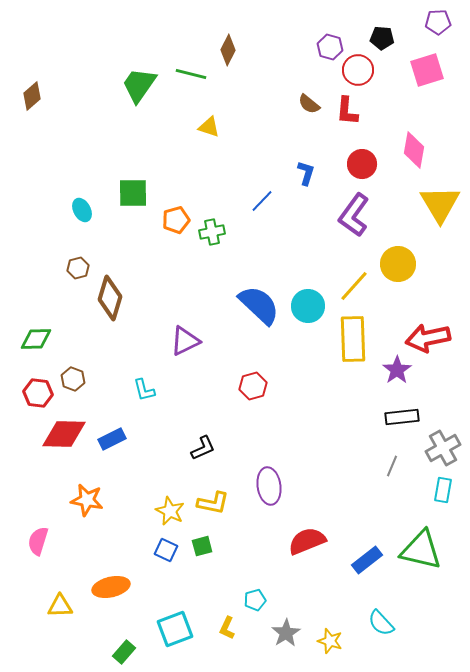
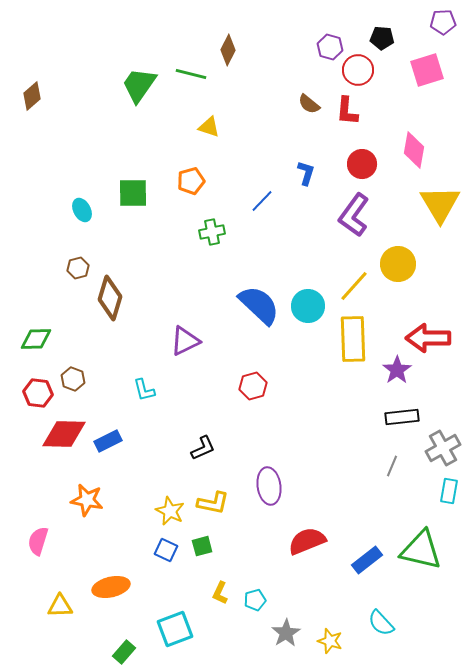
purple pentagon at (438, 22): moved 5 px right
orange pentagon at (176, 220): moved 15 px right, 39 px up
red arrow at (428, 338): rotated 12 degrees clockwise
blue rectangle at (112, 439): moved 4 px left, 2 px down
cyan rectangle at (443, 490): moved 6 px right, 1 px down
yellow L-shape at (227, 628): moved 7 px left, 35 px up
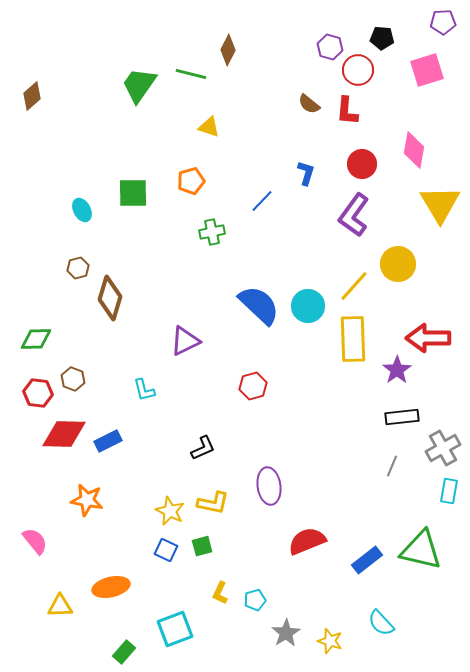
pink semicircle at (38, 541): moved 3 px left; rotated 124 degrees clockwise
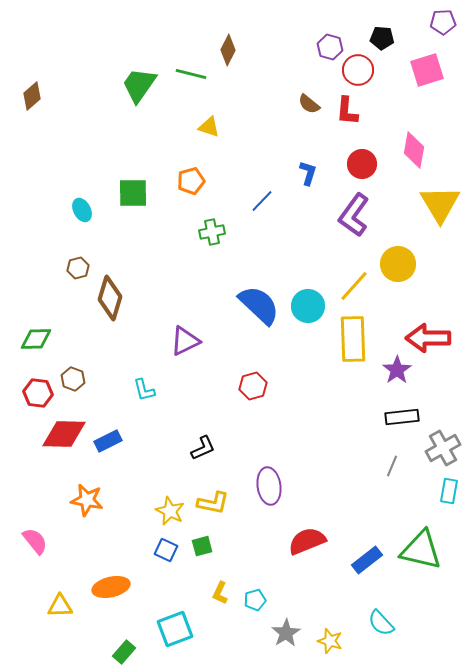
blue L-shape at (306, 173): moved 2 px right
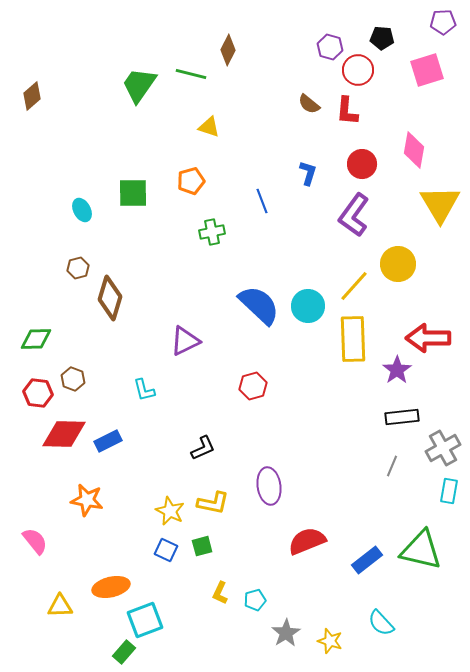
blue line at (262, 201): rotated 65 degrees counterclockwise
cyan square at (175, 629): moved 30 px left, 9 px up
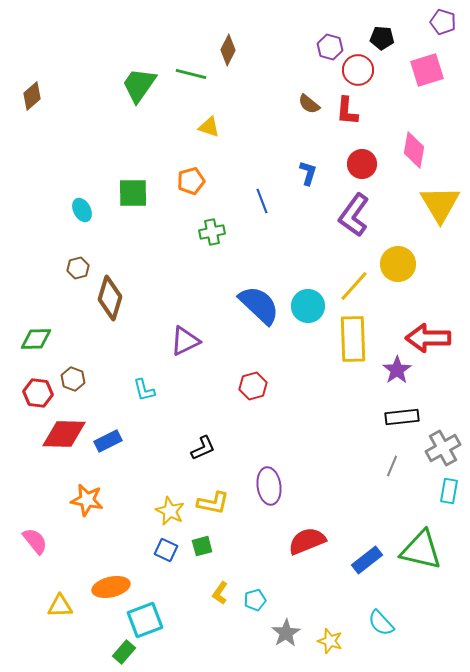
purple pentagon at (443, 22): rotated 20 degrees clockwise
yellow L-shape at (220, 593): rotated 10 degrees clockwise
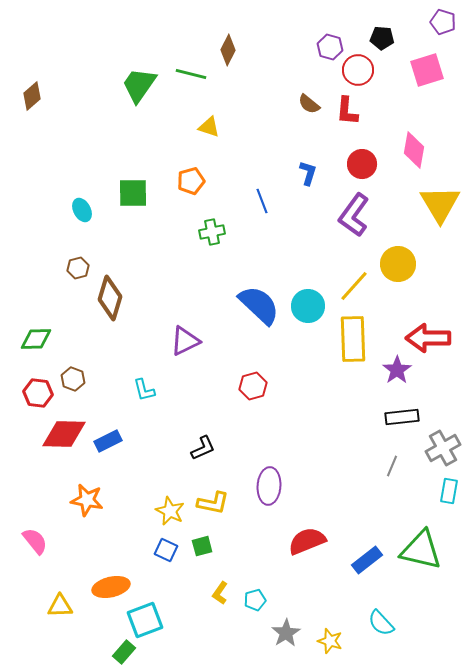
purple ellipse at (269, 486): rotated 12 degrees clockwise
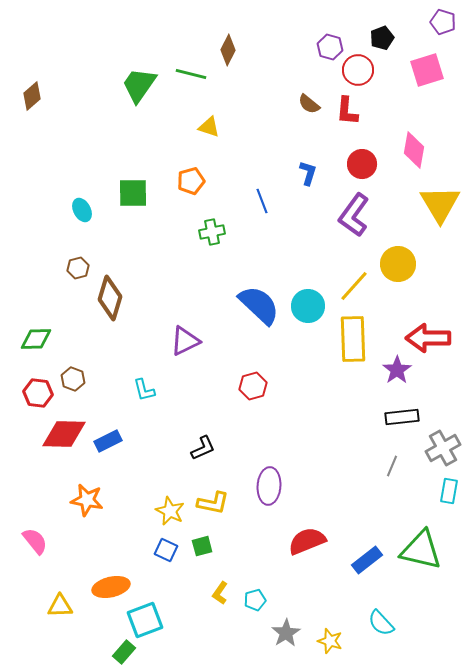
black pentagon at (382, 38): rotated 25 degrees counterclockwise
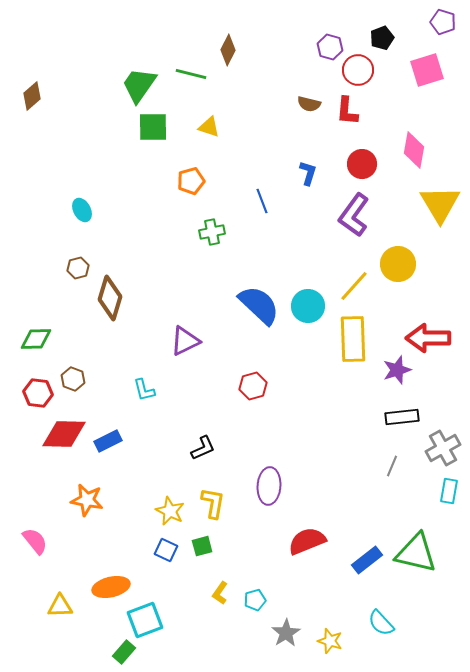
brown semicircle at (309, 104): rotated 25 degrees counterclockwise
green square at (133, 193): moved 20 px right, 66 px up
purple star at (397, 370): rotated 16 degrees clockwise
yellow L-shape at (213, 503): rotated 92 degrees counterclockwise
green triangle at (421, 550): moved 5 px left, 3 px down
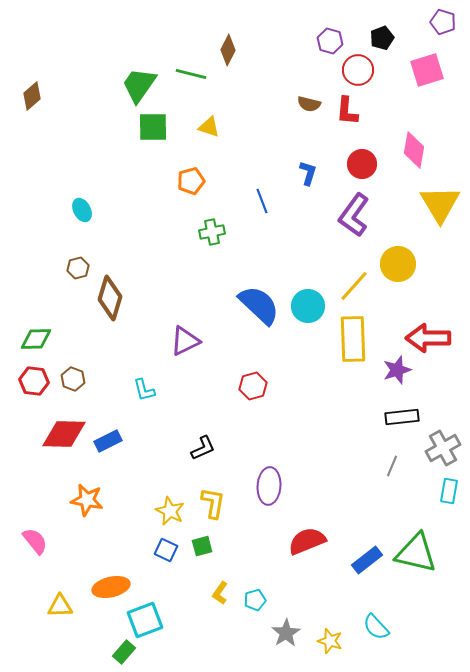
purple hexagon at (330, 47): moved 6 px up
red hexagon at (38, 393): moved 4 px left, 12 px up
cyan semicircle at (381, 623): moved 5 px left, 4 px down
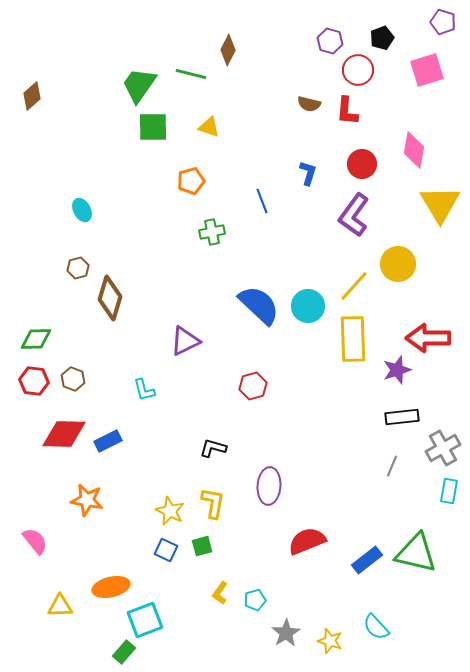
black L-shape at (203, 448): moved 10 px right; rotated 140 degrees counterclockwise
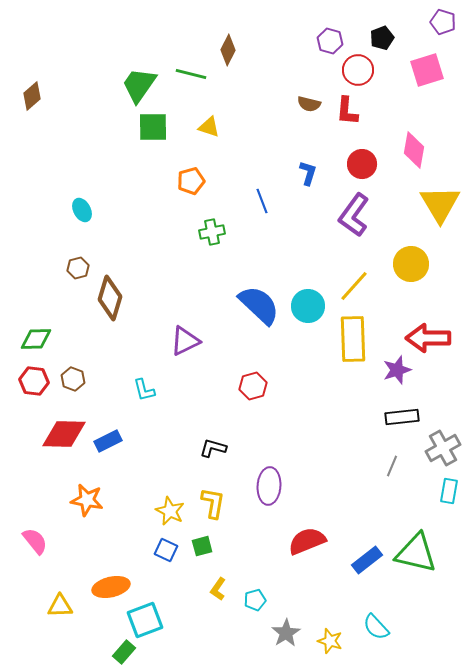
yellow circle at (398, 264): moved 13 px right
yellow L-shape at (220, 593): moved 2 px left, 4 px up
